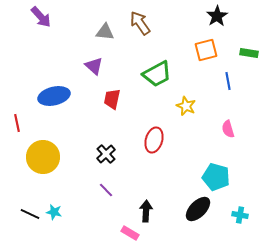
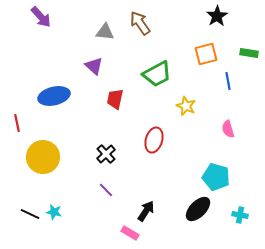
orange square: moved 4 px down
red trapezoid: moved 3 px right
black arrow: rotated 30 degrees clockwise
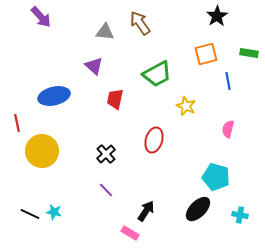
pink semicircle: rotated 30 degrees clockwise
yellow circle: moved 1 px left, 6 px up
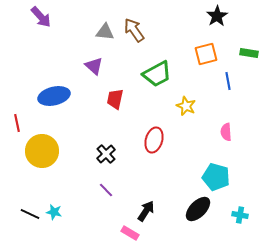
brown arrow: moved 6 px left, 7 px down
pink semicircle: moved 2 px left, 3 px down; rotated 18 degrees counterclockwise
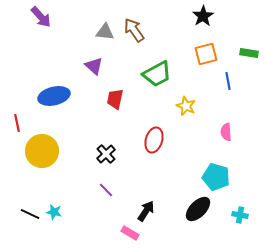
black star: moved 14 px left
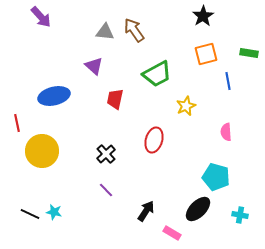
yellow star: rotated 24 degrees clockwise
pink rectangle: moved 42 px right
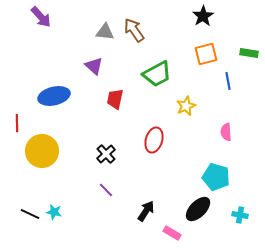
red line: rotated 12 degrees clockwise
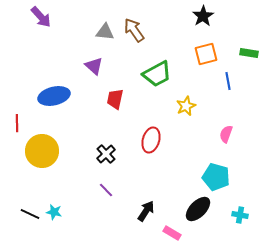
pink semicircle: moved 2 px down; rotated 24 degrees clockwise
red ellipse: moved 3 px left
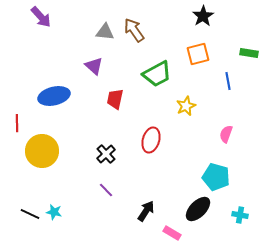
orange square: moved 8 px left
